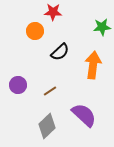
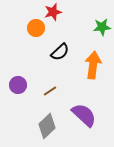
red star: rotated 18 degrees counterclockwise
orange circle: moved 1 px right, 3 px up
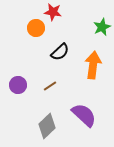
red star: rotated 24 degrees clockwise
green star: rotated 18 degrees counterclockwise
brown line: moved 5 px up
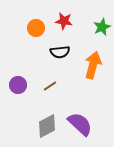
red star: moved 11 px right, 9 px down
black semicircle: rotated 36 degrees clockwise
orange arrow: rotated 8 degrees clockwise
purple semicircle: moved 4 px left, 9 px down
gray diamond: rotated 15 degrees clockwise
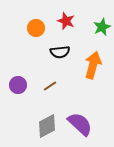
red star: moved 2 px right; rotated 12 degrees clockwise
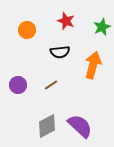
orange circle: moved 9 px left, 2 px down
brown line: moved 1 px right, 1 px up
purple semicircle: moved 2 px down
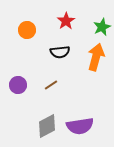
red star: rotated 18 degrees clockwise
orange arrow: moved 3 px right, 8 px up
purple semicircle: rotated 128 degrees clockwise
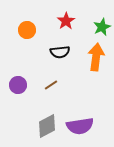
orange arrow: rotated 8 degrees counterclockwise
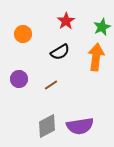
orange circle: moved 4 px left, 4 px down
black semicircle: rotated 24 degrees counterclockwise
purple circle: moved 1 px right, 6 px up
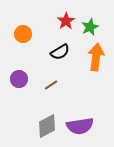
green star: moved 12 px left
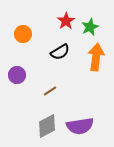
purple circle: moved 2 px left, 4 px up
brown line: moved 1 px left, 6 px down
